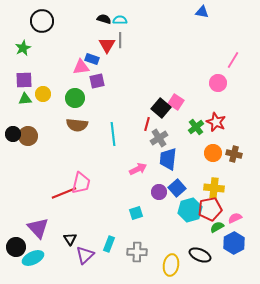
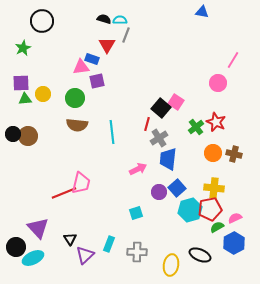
gray line at (120, 40): moved 6 px right, 5 px up; rotated 21 degrees clockwise
purple square at (24, 80): moved 3 px left, 3 px down
cyan line at (113, 134): moved 1 px left, 2 px up
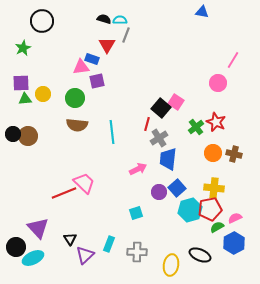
pink trapezoid at (81, 183): moved 3 px right; rotated 60 degrees counterclockwise
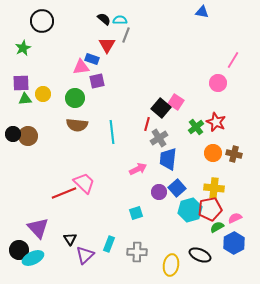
black semicircle at (104, 19): rotated 24 degrees clockwise
black circle at (16, 247): moved 3 px right, 3 px down
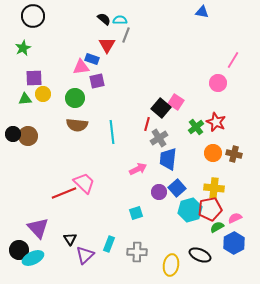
black circle at (42, 21): moved 9 px left, 5 px up
purple square at (21, 83): moved 13 px right, 5 px up
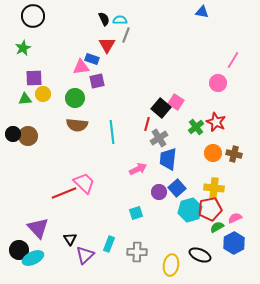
black semicircle at (104, 19): rotated 24 degrees clockwise
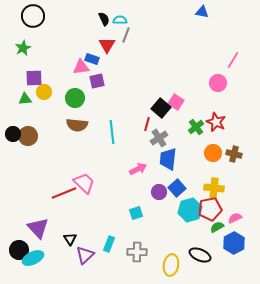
yellow circle at (43, 94): moved 1 px right, 2 px up
